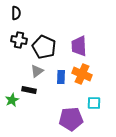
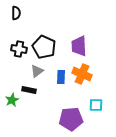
black cross: moved 9 px down
cyan square: moved 2 px right, 2 px down
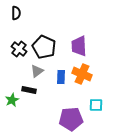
black cross: rotated 28 degrees clockwise
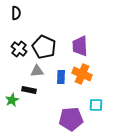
purple trapezoid: moved 1 px right
gray triangle: rotated 32 degrees clockwise
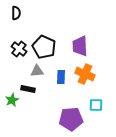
orange cross: moved 3 px right
black rectangle: moved 1 px left, 1 px up
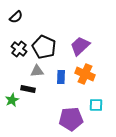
black semicircle: moved 4 px down; rotated 48 degrees clockwise
purple trapezoid: rotated 50 degrees clockwise
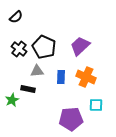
orange cross: moved 1 px right, 3 px down
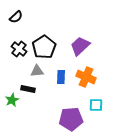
black pentagon: rotated 15 degrees clockwise
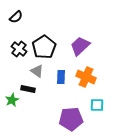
gray triangle: rotated 40 degrees clockwise
cyan square: moved 1 px right
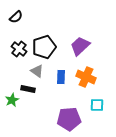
black pentagon: rotated 15 degrees clockwise
purple pentagon: moved 2 px left
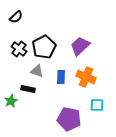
black pentagon: rotated 10 degrees counterclockwise
gray triangle: rotated 16 degrees counterclockwise
green star: moved 1 px left, 1 px down
purple pentagon: rotated 15 degrees clockwise
